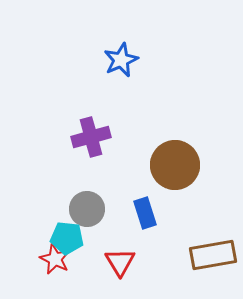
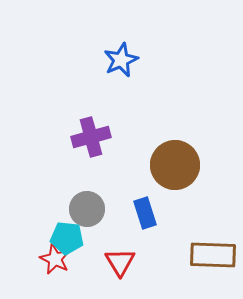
brown rectangle: rotated 12 degrees clockwise
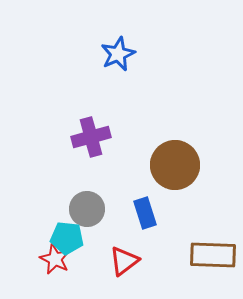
blue star: moved 3 px left, 6 px up
red triangle: moved 4 px right, 1 px up; rotated 24 degrees clockwise
